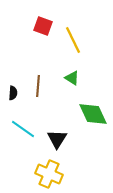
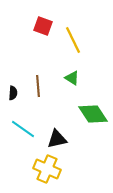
brown line: rotated 10 degrees counterclockwise
green diamond: rotated 8 degrees counterclockwise
black triangle: rotated 45 degrees clockwise
yellow cross: moved 2 px left, 5 px up
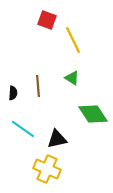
red square: moved 4 px right, 6 px up
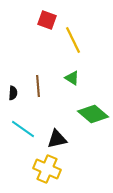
green diamond: rotated 16 degrees counterclockwise
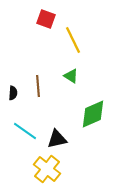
red square: moved 1 px left, 1 px up
green triangle: moved 1 px left, 2 px up
green diamond: rotated 64 degrees counterclockwise
cyan line: moved 2 px right, 2 px down
yellow cross: rotated 16 degrees clockwise
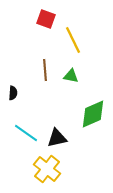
green triangle: rotated 21 degrees counterclockwise
brown line: moved 7 px right, 16 px up
cyan line: moved 1 px right, 2 px down
black triangle: moved 1 px up
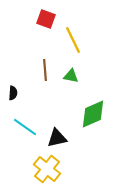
cyan line: moved 1 px left, 6 px up
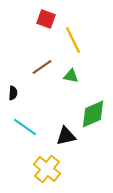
brown line: moved 3 px left, 3 px up; rotated 60 degrees clockwise
black triangle: moved 9 px right, 2 px up
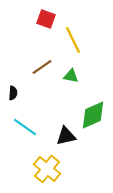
green diamond: moved 1 px down
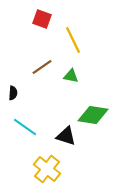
red square: moved 4 px left
green diamond: rotated 32 degrees clockwise
black triangle: rotated 30 degrees clockwise
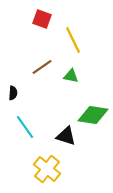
cyan line: rotated 20 degrees clockwise
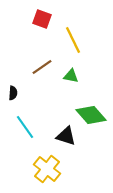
green diamond: moved 2 px left; rotated 40 degrees clockwise
